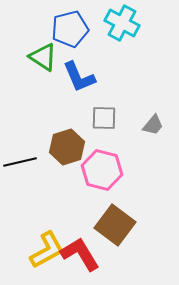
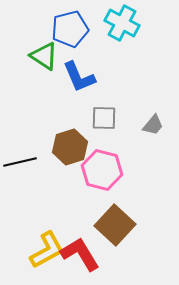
green triangle: moved 1 px right, 1 px up
brown hexagon: moved 3 px right
brown square: rotated 6 degrees clockwise
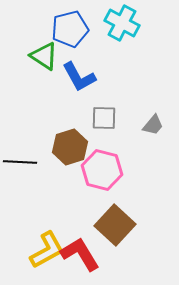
blue L-shape: rotated 6 degrees counterclockwise
black line: rotated 16 degrees clockwise
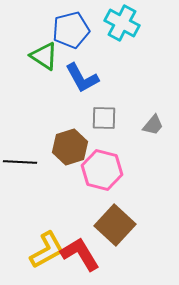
blue pentagon: moved 1 px right, 1 px down
blue L-shape: moved 3 px right, 1 px down
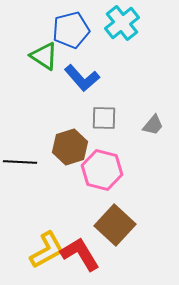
cyan cross: rotated 24 degrees clockwise
blue L-shape: rotated 12 degrees counterclockwise
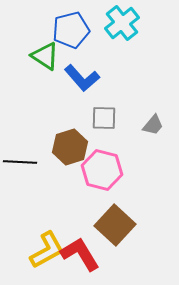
green triangle: moved 1 px right
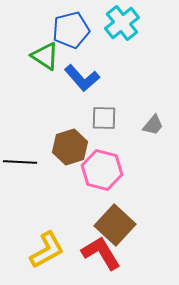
red L-shape: moved 21 px right, 1 px up
